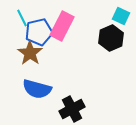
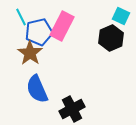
cyan line: moved 1 px left, 1 px up
blue semicircle: rotated 52 degrees clockwise
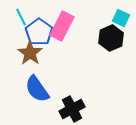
cyan square: moved 2 px down
blue pentagon: rotated 24 degrees counterclockwise
blue semicircle: rotated 12 degrees counterclockwise
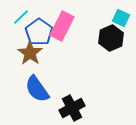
cyan line: rotated 72 degrees clockwise
black cross: moved 1 px up
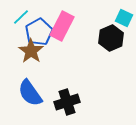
cyan square: moved 3 px right
blue pentagon: rotated 8 degrees clockwise
brown star: moved 1 px right, 2 px up
blue semicircle: moved 7 px left, 4 px down
black cross: moved 5 px left, 6 px up; rotated 10 degrees clockwise
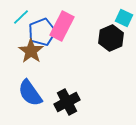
blue pentagon: moved 3 px right; rotated 8 degrees clockwise
black cross: rotated 10 degrees counterclockwise
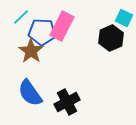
blue pentagon: rotated 24 degrees clockwise
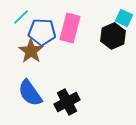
pink rectangle: moved 8 px right, 2 px down; rotated 12 degrees counterclockwise
black hexagon: moved 2 px right, 2 px up
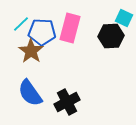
cyan line: moved 7 px down
black hexagon: moved 2 px left; rotated 20 degrees clockwise
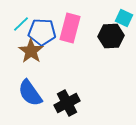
black cross: moved 1 px down
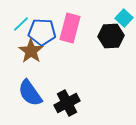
cyan square: rotated 18 degrees clockwise
